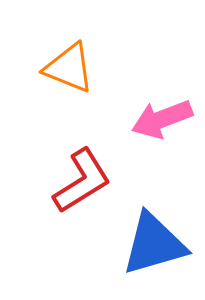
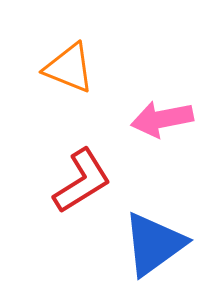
pink arrow: rotated 10 degrees clockwise
blue triangle: rotated 20 degrees counterclockwise
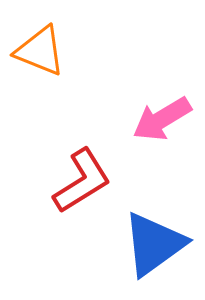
orange triangle: moved 29 px left, 17 px up
pink arrow: rotated 20 degrees counterclockwise
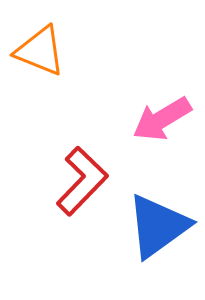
red L-shape: rotated 14 degrees counterclockwise
blue triangle: moved 4 px right, 18 px up
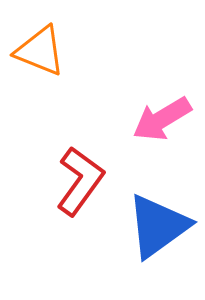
red L-shape: moved 2 px left; rotated 8 degrees counterclockwise
